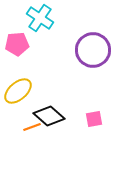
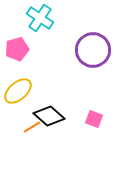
pink pentagon: moved 5 px down; rotated 10 degrees counterclockwise
pink square: rotated 30 degrees clockwise
orange line: rotated 12 degrees counterclockwise
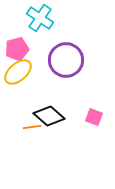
purple circle: moved 27 px left, 10 px down
yellow ellipse: moved 19 px up
pink square: moved 2 px up
orange line: rotated 24 degrees clockwise
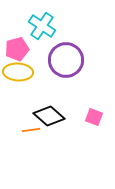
cyan cross: moved 2 px right, 8 px down
yellow ellipse: rotated 44 degrees clockwise
orange line: moved 1 px left, 3 px down
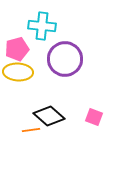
cyan cross: rotated 28 degrees counterclockwise
purple circle: moved 1 px left, 1 px up
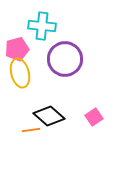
yellow ellipse: moved 2 px right, 1 px down; rotated 72 degrees clockwise
pink square: rotated 36 degrees clockwise
